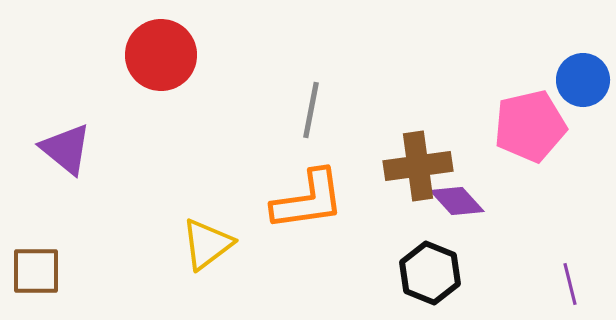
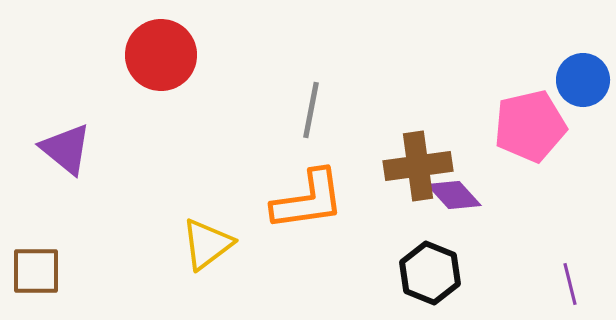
purple diamond: moved 3 px left, 6 px up
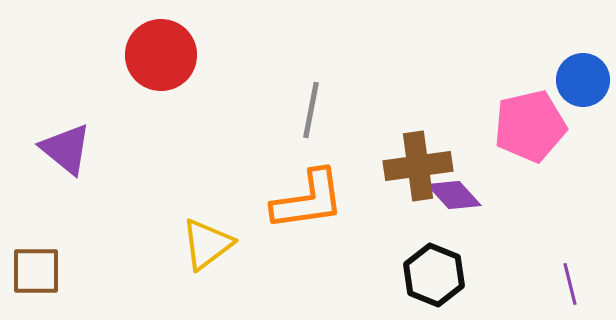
black hexagon: moved 4 px right, 2 px down
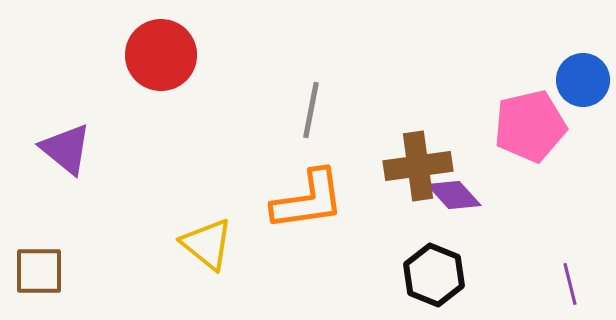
yellow triangle: rotated 44 degrees counterclockwise
brown square: moved 3 px right
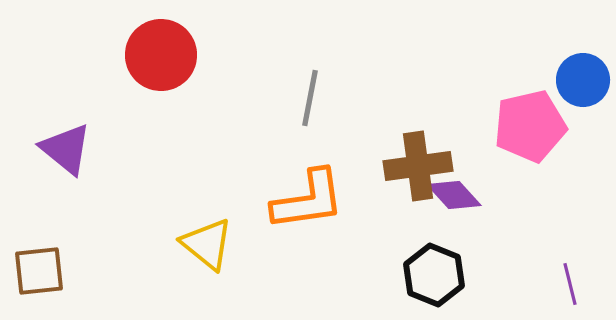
gray line: moved 1 px left, 12 px up
brown square: rotated 6 degrees counterclockwise
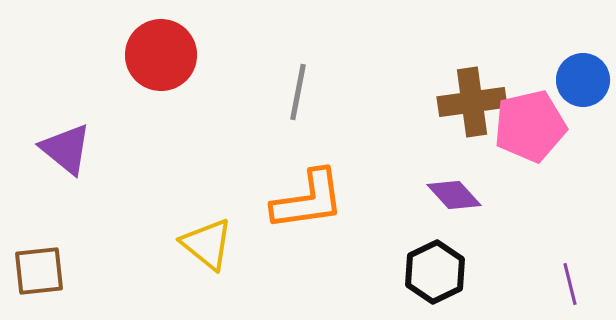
gray line: moved 12 px left, 6 px up
brown cross: moved 54 px right, 64 px up
black hexagon: moved 1 px right, 3 px up; rotated 12 degrees clockwise
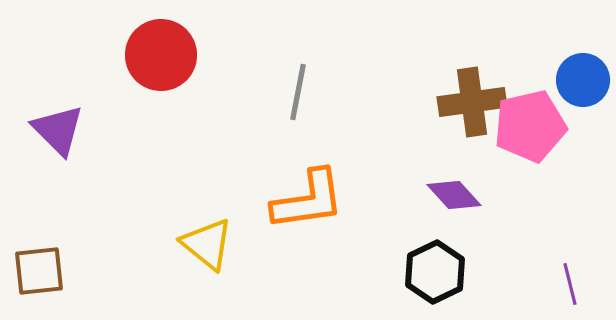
purple triangle: moved 8 px left, 19 px up; rotated 6 degrees clockwise
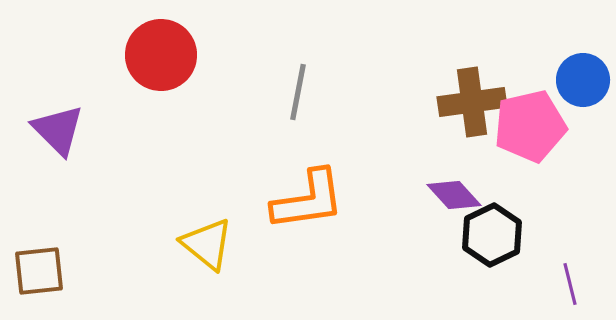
black hexagon: moved 57 px right, 37 px up
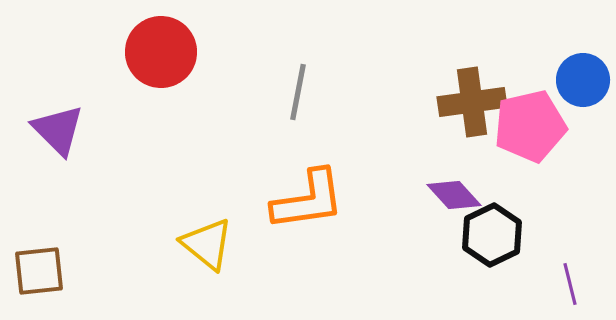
red circle: moved 3 px up
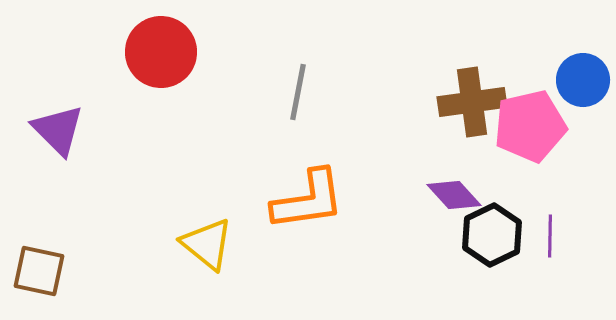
brown square: rotated 18 degrees clockwise
purple line: moved 20 px left, 48 px up; rotated 15 degrees clockwise
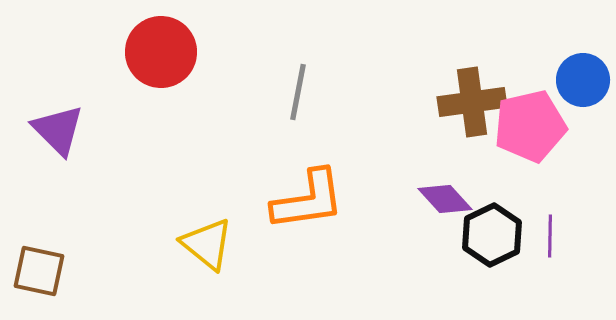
purple diamond: moved 9 px left, 4 px down
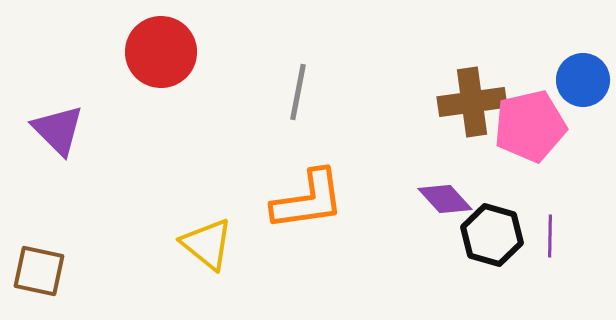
black hexagon: rotated 18 degrees counterclockwise
